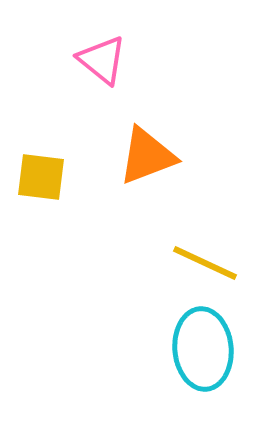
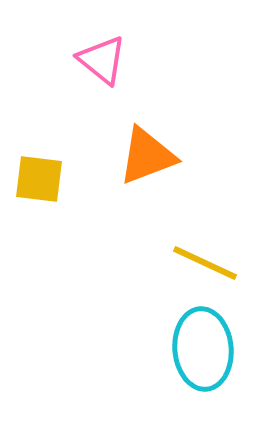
yellow square: moved 2 px left, 2 px down
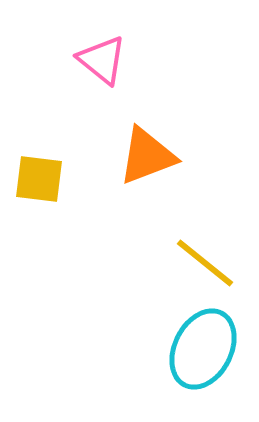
yellow line: rotated 14 degrees clockwise
cyan ellipse: rotated 32 degrees clockwise
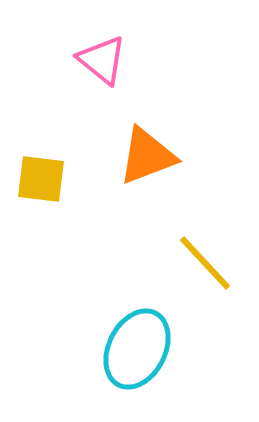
yellow square: moved 2 px right
yellow line: rotated 8 degrees clockwise
cyan ellipse: moved 66 px left
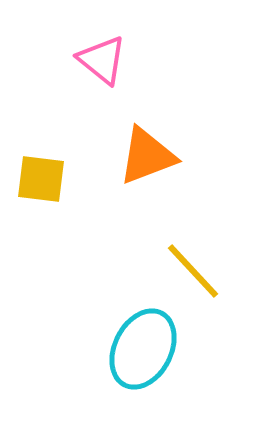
yellow line: moved 12 px left, 8 px down
cyan ellipse: moved 6 px right
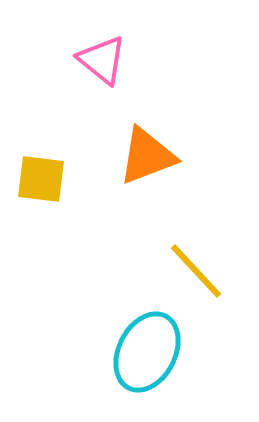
yellow line: moved 3 px right
cyan ellipse: moved 4 px right, 3 px down
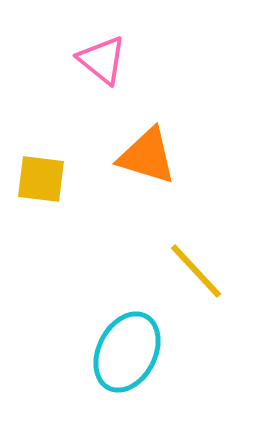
orange triangle: rotated 38 degrees clockwise
cyan ellipse: moved 20 px left
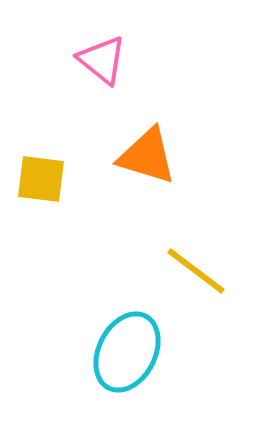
yellow line: rotated 10 degrees counterclockwise
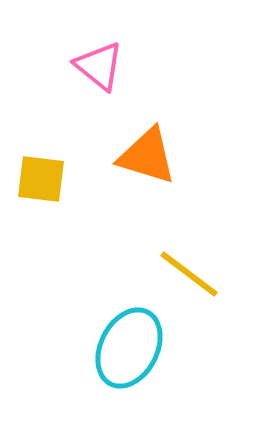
pink triangle: moved 3 px left, 6 px down
yellow line: moved 7 px left, 3 px down
cyan ellipse: moved 2 px right, 4 px up
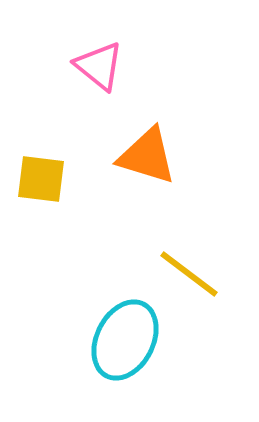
cyan ellipse: moved 4 px left, 8 px up
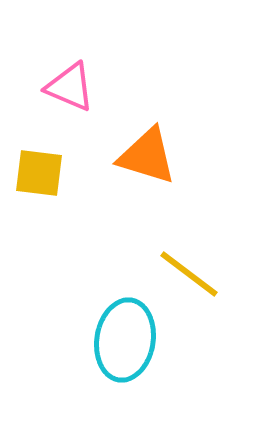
pink triangle: moved 29 px left, 21 px down; rotated 16 degrees counterclockwise
yellow square: moved 2 px left, 6 px up
cyan ellipse: rotated 18 degrees counterclockwise
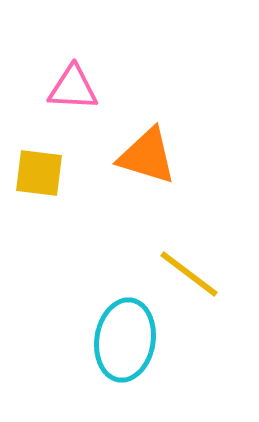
pink triangle: moved 3 px right, 1 px down; rotated 20 degrees counterclockwise
